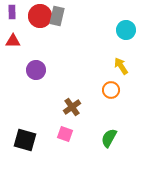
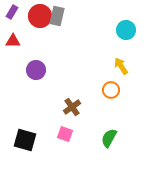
purple rectangle: rotated 32 degrees clockwise
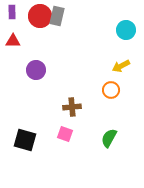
purple rectangle: rotated 32 degrees counterclockwise
yellow arrow: rotated 84 degrees counterclockwise
brown cross: rotated 30 degrees clockwise
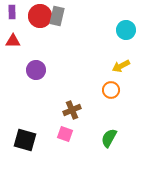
brown cross: moved 3 px down; rotated 18 degrees counterclockwise
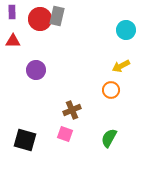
red circle: moved 3 px down
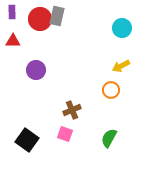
cyan circle: moved 4 px left, 2 px up
black square: moved 2 px right; rotated 20 degrees clockwise
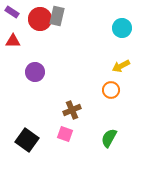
purple rectangle: rotated 56 degrees counterclockwise
purple circle: moved 1 px left, 2 px down
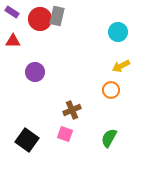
cyan circle: moved 4 px left, 4 px down
